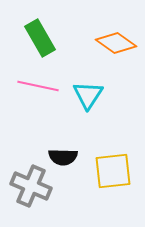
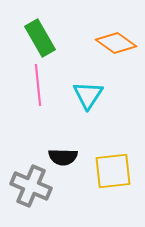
pink line: moved 1 px up; rotated 72 degrees clockwise
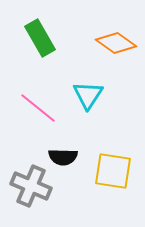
pink line: moved 23 px down; rotated 45 degrees counterclockwise
yellow square: rotated 15 degrees clockwise
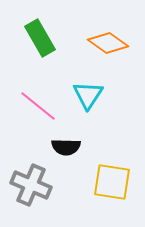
orange diamond: moved 8 px left
pink line: moved 2 px up
black semicircle: moved 3 px right, 10 px up
yellow square: moved 1 px left, 11 px down
gray cross: moved 1 px up
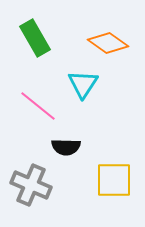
green rectangle: moved 5 px left
cyan triangle: moved 5 px left, 11 px up
yellow square: moved 2 px right, 2 px up; rotated 9 degrees counterclockwise
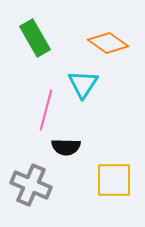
pink line: moved 8 px right, 4 px down; rotated 66 degrees clockwise
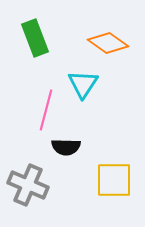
green rectangle: rotated 9 degrees clockwise
gray cross: moved 3 px left
